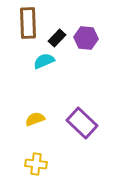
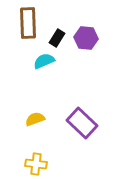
black rectangle: rotated 12 degrees counterclockwise
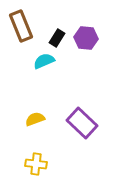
brown rectangle: moved 7 px left, 3 px down; rotated 20 degrees counterclockwise
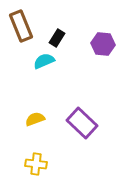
purple hexagon: moved 17 px right, 6 px down
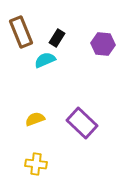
brown rectangle: moved 6 px down
cyan semicircle: moved 1 px right, 1 px up
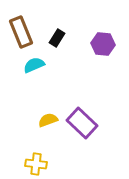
cyan semicircle: moved 11 px left, 5 px down
yellow semicircle: moved 13 px right, 1 px down
